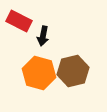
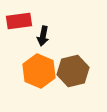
red rectangle: rotated 35 degrees counterclockwise
orange hexagon: moved 2 px up; rotated 8 degrees clockwise
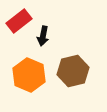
red rectangle: rotated 30 degrees counterclockwise
orange hexagon: moved 10 px left, 4 px down
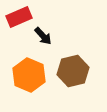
red rectangle: moved 4 px up; rotated 15 degrees clockwise
black arrow: rotated 54 degrees counterclockwise
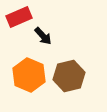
brown hexagon: moved 4 px left, 5 px down
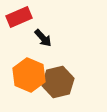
black arrow: moved 2 px down
brown hexagon: moved 11 px left, 6 px down
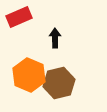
black arrow: moved 12 px right; rotated 138 degrees counterclockwise
brown hexagon: moved 1 px right, 1 px down
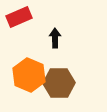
brown hexagon: rotated 12 degrees clockwise
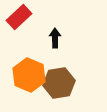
red rectangle: rotated 20 degrees counterclockwise
brown hexagon: rotated 8 degrees counterclockwise
